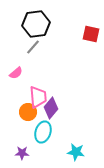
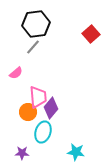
red square: rotated 36 degrees clockwise
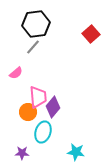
purple diamond: moved 2 px right, 1 px up
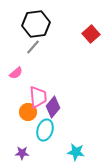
cyan ellipse: moved 2 px right, 2 px up
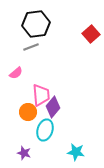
gray line: moved 2 px left; rotated 28 degrees clockwise
pink trapezoid: moved 3 px right, 2 px up
purple star: moved 2 px right; rotated 16 degrees clockwise
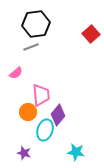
purple diamond: moved 5 px right, 8 px down
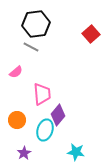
gray line: rotated 49 degrees clockwise
pink semicircle: moved 1 px up
pink trapezoid: moved 1 px right, 1 px up
orange circle: moved 11 px left, 8 px down
purple star: rotated 24 degrees clockwise
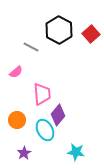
black hexagon: moved 23 px right, 6 px down; rotated 24 degrees counterclockwise
cyan ellipse: rotated 45 degrees counterclockwise
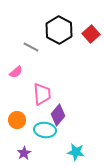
cyan ellipse: rotated 55 degrees counterclockwise
